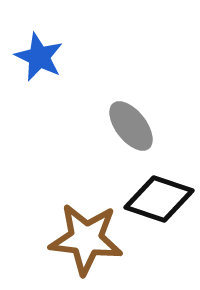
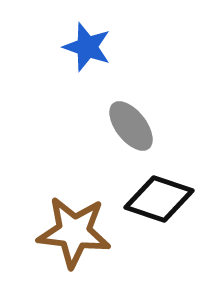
blue star: moved 48 px right, 10 px up; rotated 6 degrees counterclockwise
brown star: moved 12 px left, 7 px up
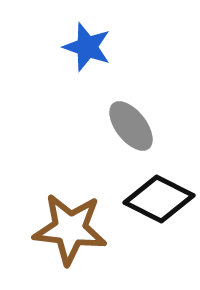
black diamond: rotated 8 degrees clockwise
brown star: moved 4 px left, 3 px up
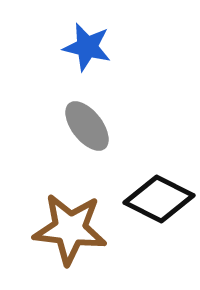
blue star: rotated 6 degrees counterclockwise
gray ellipse: moved 44 px left
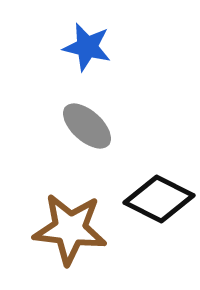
gray ellipse: rotated 10 degrees counterclockwise
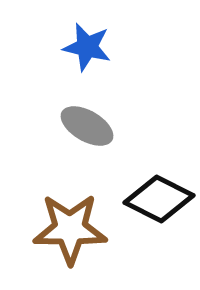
gray ellipse: rotated 12 degrees counterclockwise
brown star: rotated 6 degrees counterclockwise
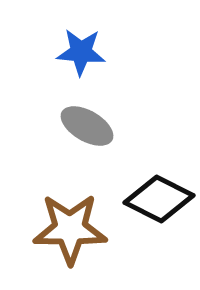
blue star: moved 6 px left, 5 px down; rotated 9 degrees counterclockwise
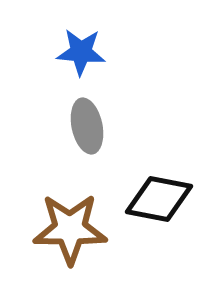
gray ellipse: rotated 48 degrees clockwise
black diamond: rotated 16 degrees counterclockwise
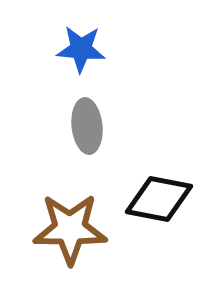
blue star: moved 3 px up
gray ellipse: rotated 6 degrees clockwise
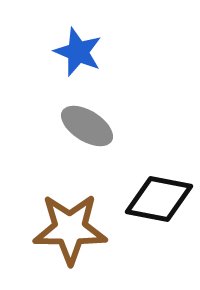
blue star: moved 3 px left, 3 px down; rotated 18 degrees clockwise
gray ellipse: rotated 52 degrees counterclockwise
